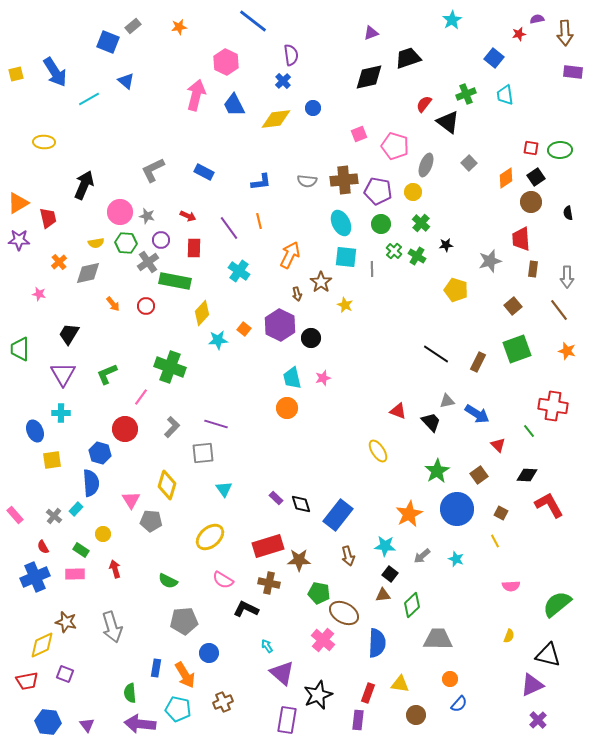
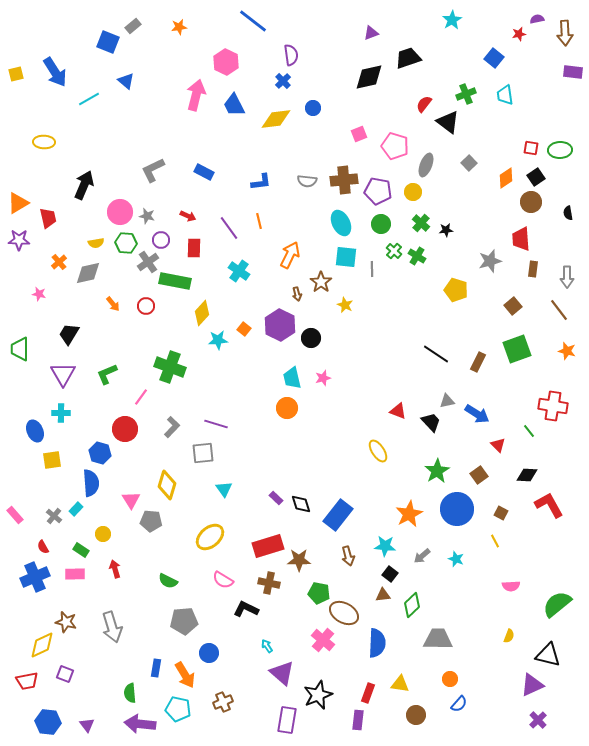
black star at (446, 245): moved 15 px up
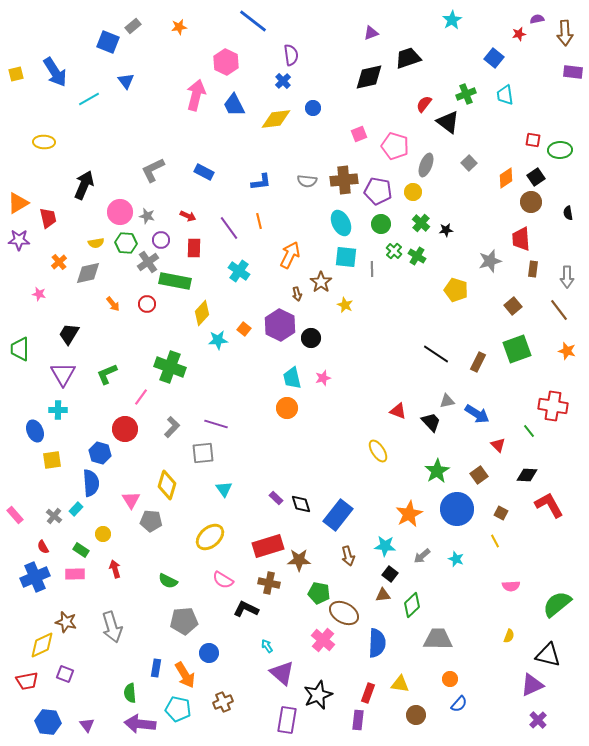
blue triangle at (126, 81): rotated 12 degrees clockwise
red square at (531, 148): moved 2 px right, 8 px up
red circle at (146, 306): moved 1 px right, 2 px up
cyan cross at (61, 413): moved 3 px left, 3 px up
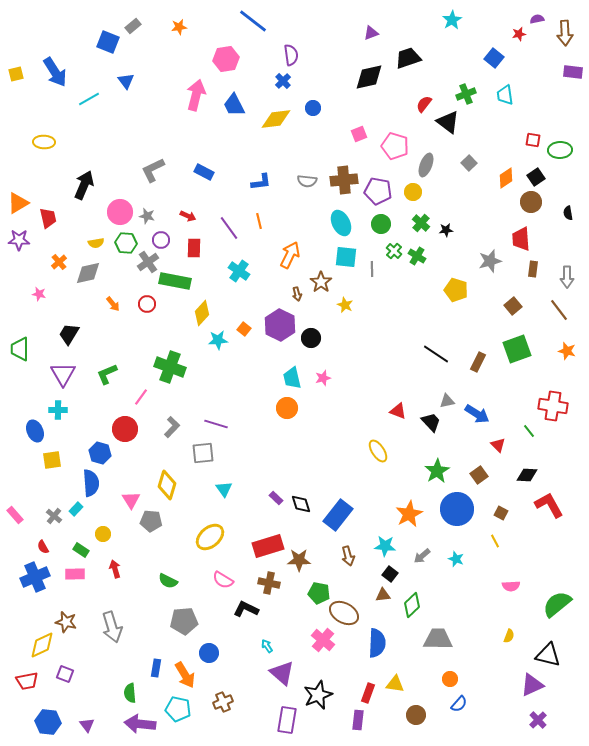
pink hexagon at (226, 62): moved 3 px up; rotated 25 degrees clockwise
yellow triangle at (400, 684): moved 5 px left
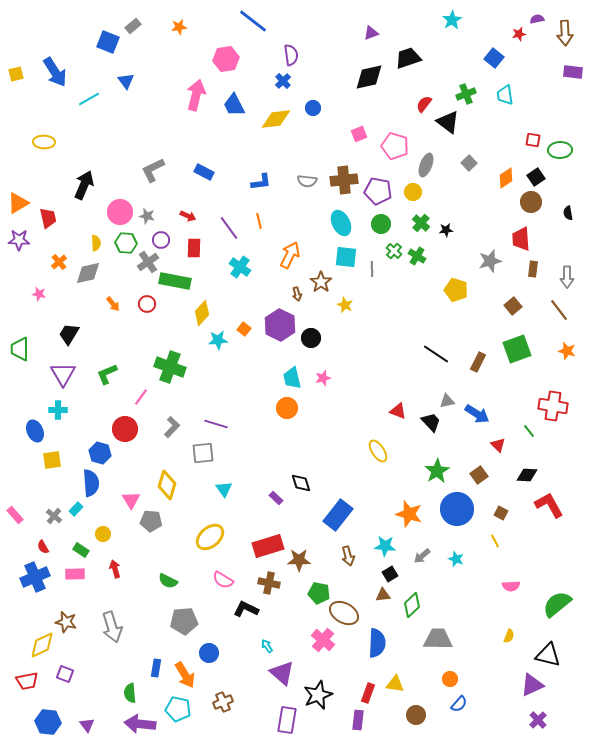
yellow semicircle at (96, 243): rotated 84 degrees counterclockwise
cyan cross at (239, 271): moved 1 px right, 4 px up
black diamond at (301, 504): moved 21 px up
orange star at (409, 514): rotated 28 degrees counterclockwise
black square at (390, 574): rotated 21 degrees clockwise
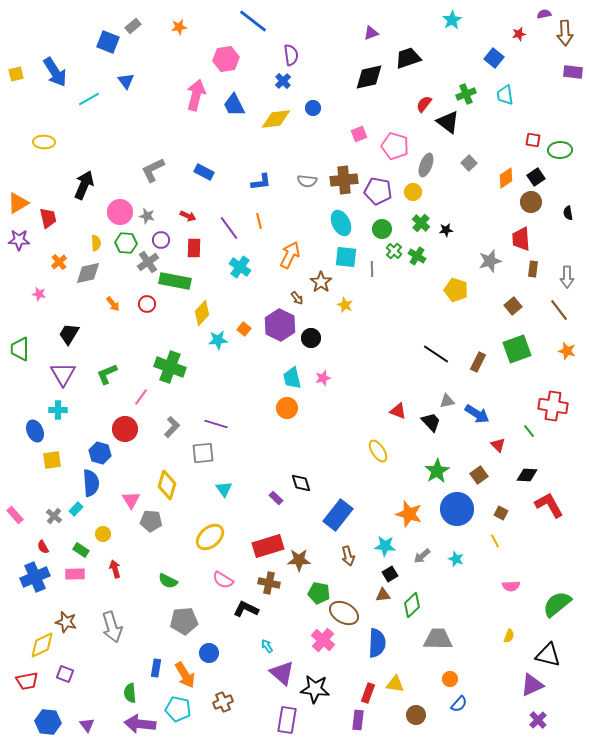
purple semicircle at (537, 19): moved 7 px right, 5 px up
green circle at (381, 224): moved 1 px right, 5 px down
brown arrow at (297, 294): moved 4 px down; rotated 24 degrees counterclockwise
black star at (318, 695): moved 3 px left, 6 px up; rotated 28 degrees clockwise
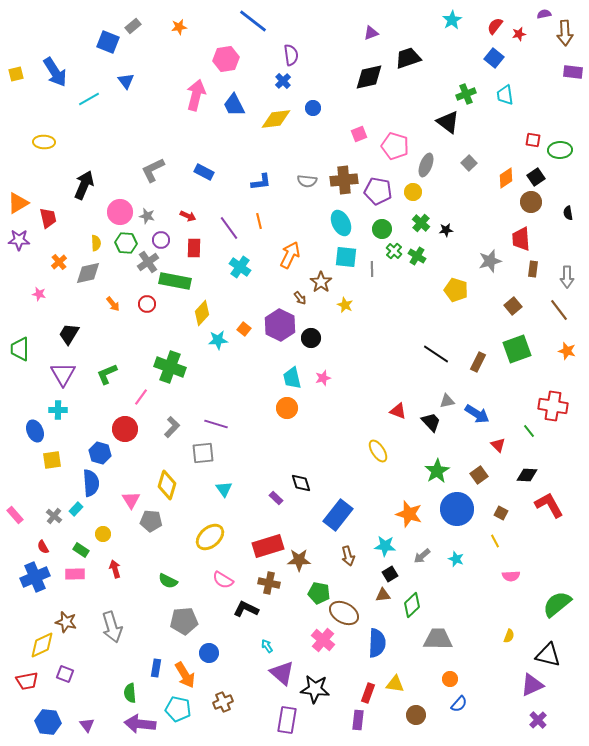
red semicircle at (424, 104): moved 71 px right, 78 px up
brown arrow at (297, 298): moved 3 px right
pink semicircle at (511, 586): moved 10 px up
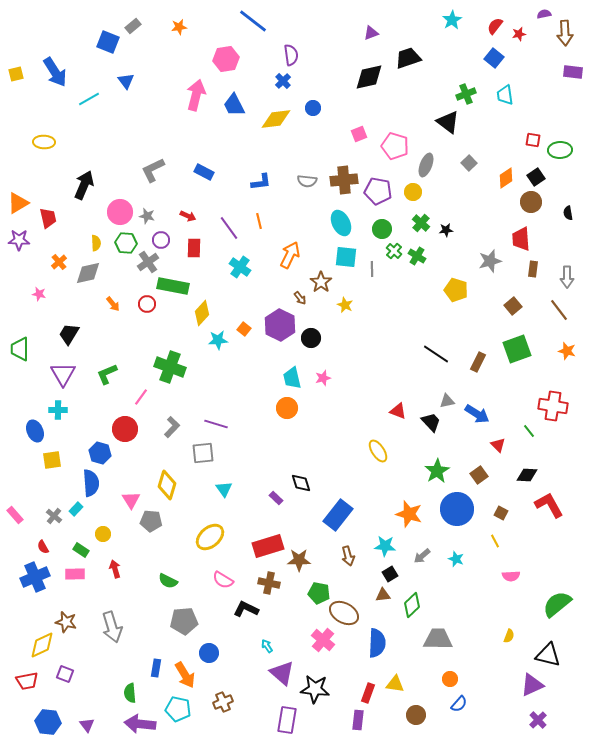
green rectangle at (175, 281): moved 2 px left, 5 px down
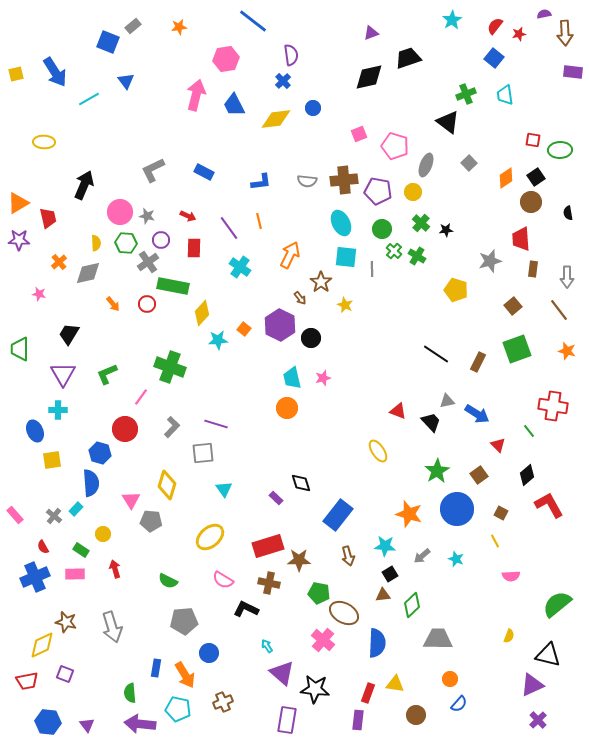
black diamond at (527, 475): rotated 45 degrees counterclockwise
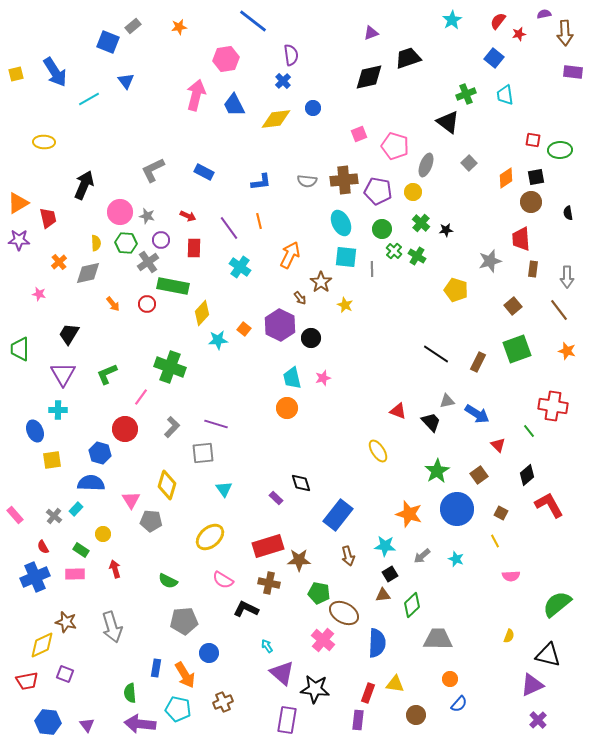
red semicircle at (495, 26): moved 3 px right, 5 px up
black square at (536, 177): rotated 24 degrees clockwise
blue semicircle at (91, 483): rotated 84 degrees counterclockwise
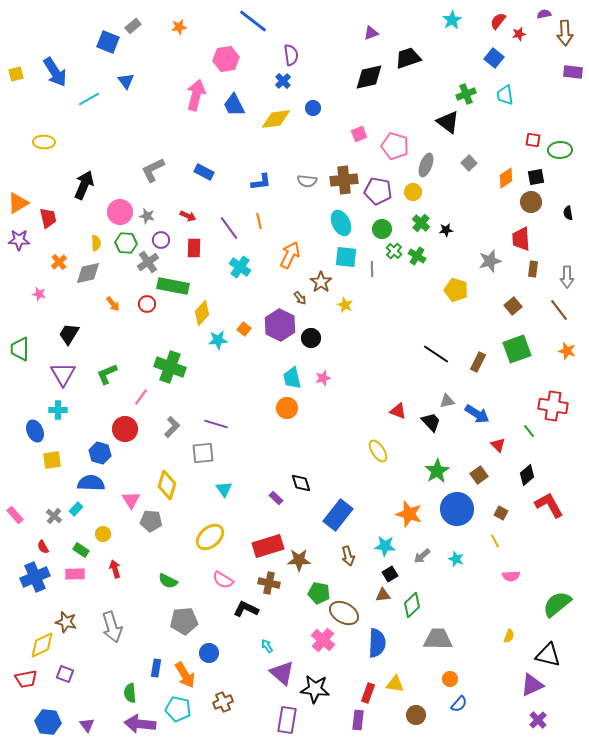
red trapezoid at (27, 681): moved 1 px left, 2 px up
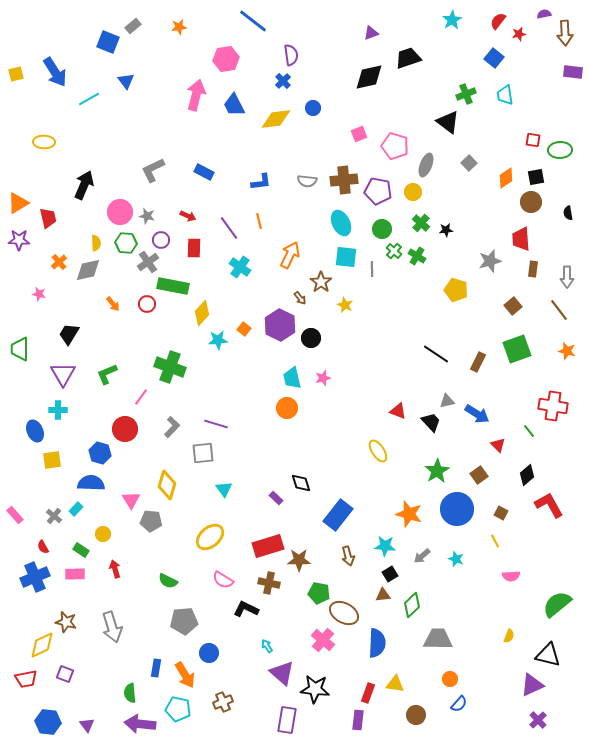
gray diamond at (88, 273): moved 3 px up
